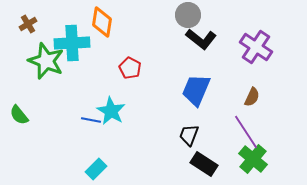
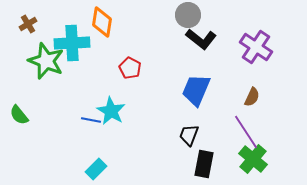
black rectangle: rotated 68 degrees clockwise
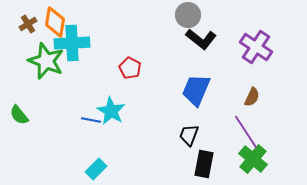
orange diamond: moved 47 px left
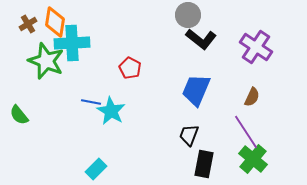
blue line: moved 18 px up
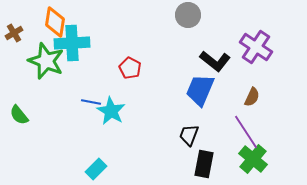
brown cross: moved 14 px left, 9 px down
black L-shape: moved 14 px right, 22 px down
blue trapezoid: moved 4 px right
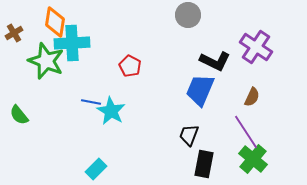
black L-shape: rotated 12 degrees counterclockwise
red pentagon: moved 2 px up
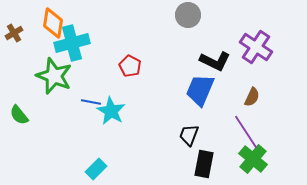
orange diamond: moved 2 px left, 1 px down
cyan cross: rotated 12 degrees counterclockwise
green star: moved 8 px right, 15 px down
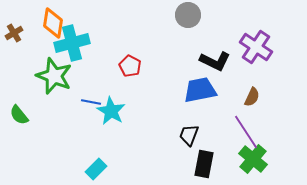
blue trapezoid: rotated 56 degrees clockwise
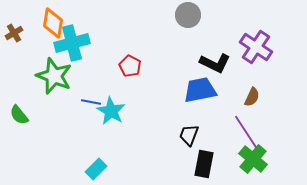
black L-shape: moved 2 px down
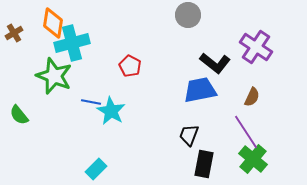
black L-shape: rotated 12 degrees clockwise
